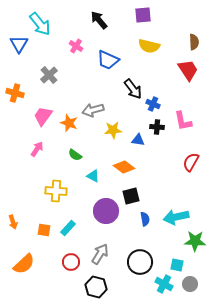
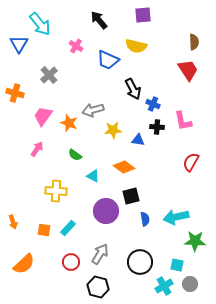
yellow semicircle at (149, 46): moved 13 px left
black arrow at (133, 89): rotated 10 degrees clockwise
cyan cross at (164, 284): moved 2 px down; rotated 30 degrees clockwise
black hexagon at (96, 287): moved 2 px right
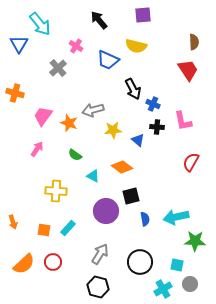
gray cross at (49, 75): moved 9 px right, 7 px up
blue triangle at (138, 140): rotated 32 degrees clockwise
orange diamond at (124, 167): moved 2 px left
red circle at (71, 262): moved 18 px left
cyan cross at (164, 286): moved 1 px left, 3 px down
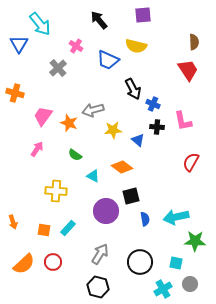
cyan square at (177, 265): moved 1 px left, 2 px up
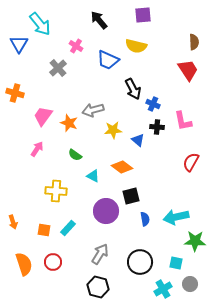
orange semicircle at (24, 264): rotated 65 degrees counterclockwise
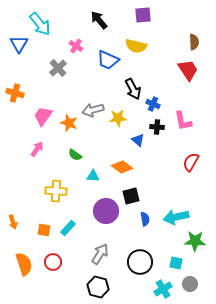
yellow star at (113, 130): moved 5 px right, 12 px up
cyan triangle at (93, 176): rotated 24 degrees counterclockwise
